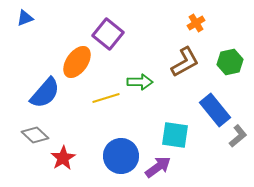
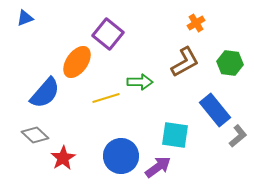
green hexagon: moved 1 px down; rotated 20 degrees clockwise
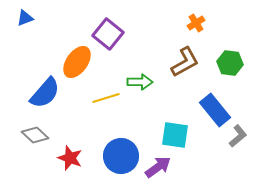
red star: moved 7 px right; rotated 20 degrees counterclockwise
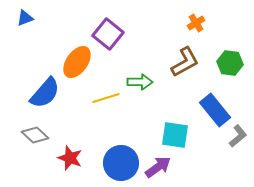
blue circle: moved 7 px down
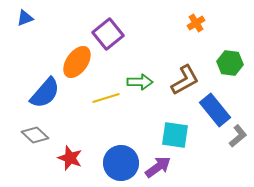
purple square: rotated 12 degrees clockwise
brown L-shape: moved 18 px down
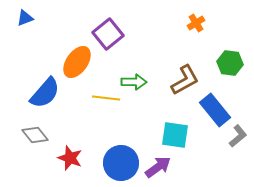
green arrow: moved 6 px left
yellow line: rotated 24 degrees clockwise
gray diamond: rotated 8 degrees clockwise
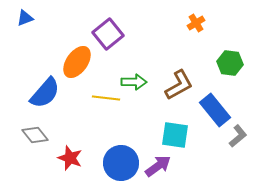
brown L-shape: moved 6 px left, 5 px down
purple arrow: moved 1 px up
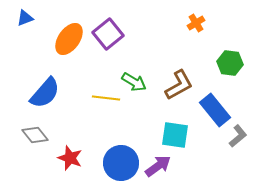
orange ellipse: moved 8 px left, 23 px up
green arrow: rotated 30 degrees clockwise
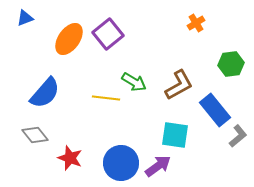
green hexagon: moved 1 px right, 1 px down; rotated 15 degrees counterclockwise
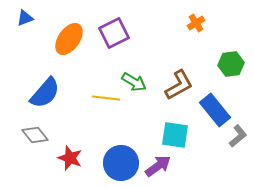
purple square: moved 6 px right, 1 px up; rotated 12 degrees clockwise
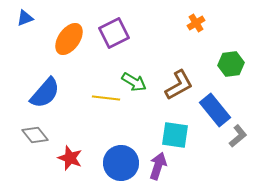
purple arrow: rotated 36 degrees counterclockwise
